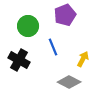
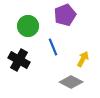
gray diamond: moved 2 px right
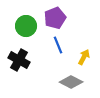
purple pentagon: moved 10 px left, 3 px down
green circle: moved 2 px left
blue line: moved 5 px right, 2 px up
yellow arrow: moved 1 px right, 2 px up
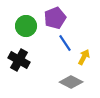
blue line: moved 7 px right, 2 px up; rotated 12 degrees counterclockwise
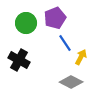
green circle: moved 3 px up
yellow arrow: moved 3 px left
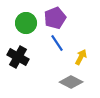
blue line: moved 8 px left
black cross: moved 1 px left, 3 px up
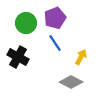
blue line: moved 2 px left
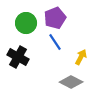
blue line: moved 1 px up
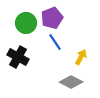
purple pentagon: moved 3 px left
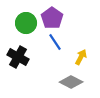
purple pentagon: rotated 15 degrees counterclockwise
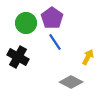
yellow arrow: moved 7 px right
